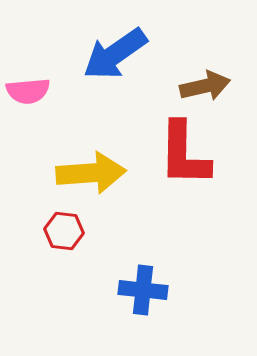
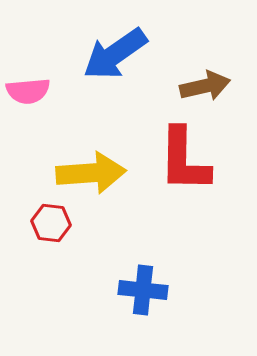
red L-shape: moved 6 px down
red hexagon: moved 13 px left, 8 px up
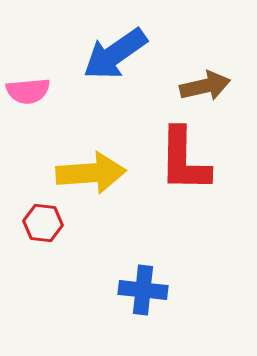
red hexagon: moved 8 px left
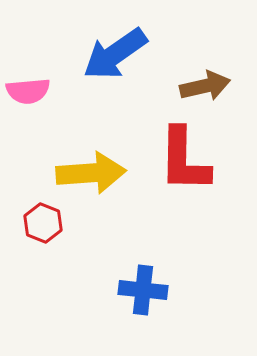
red hexagon: rotated 15 degrees clockwise
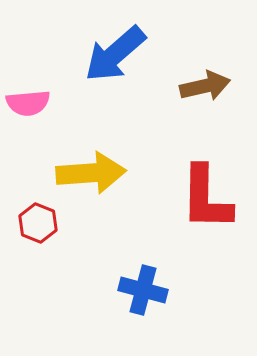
blue arrow: rotated 6 degrees counterclockwise
pink semicircle: moved 12 px down
red L-shape: moved 22 px right, 38 px down
red hexagon: moved 5 px left
blue cross: rotated 9 degrees clockwise
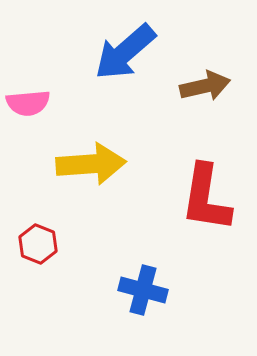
blue arrow: moved 10 px right, 2 px up
yellow arrow: moved 9 px up
red L-shape: rotated 8 degrees clockwise
red hexagon: moved 21 px down
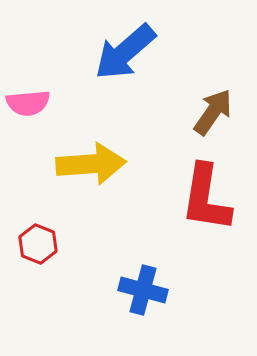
brown arrow: moved 8 px right, 26 px down; rotated 42 degrees counterclockwise
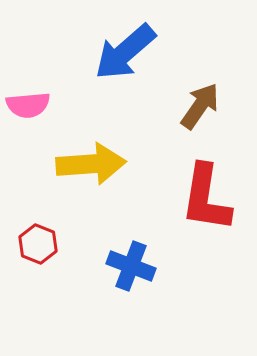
pink semicircle: moved 2 px down
brown arrow: moved 13 px left, 6 px up
blue cross: moved 12 px left, 24 px up; rotated 6 degrees clockwise
